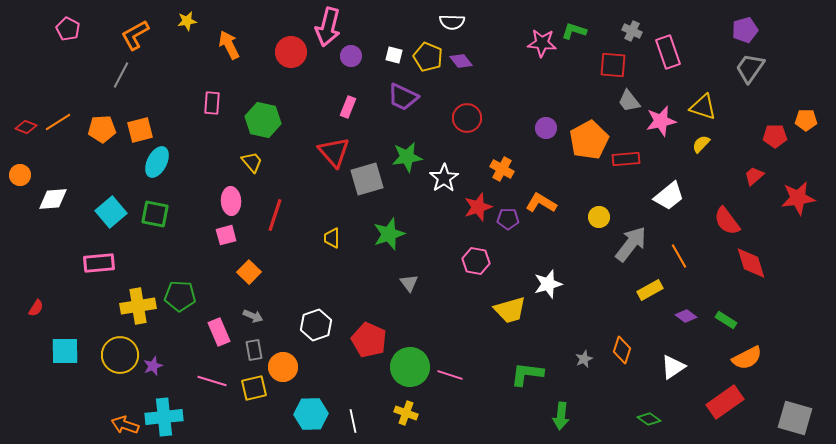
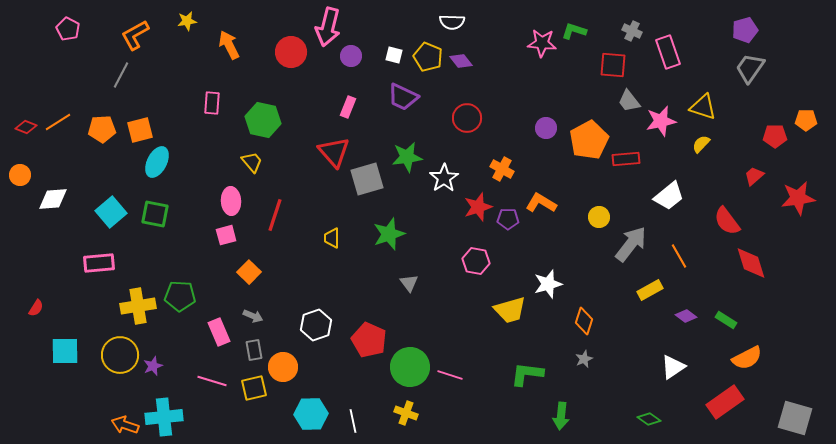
orange diamond at (622, 350): moved 38 px left, 29 px up
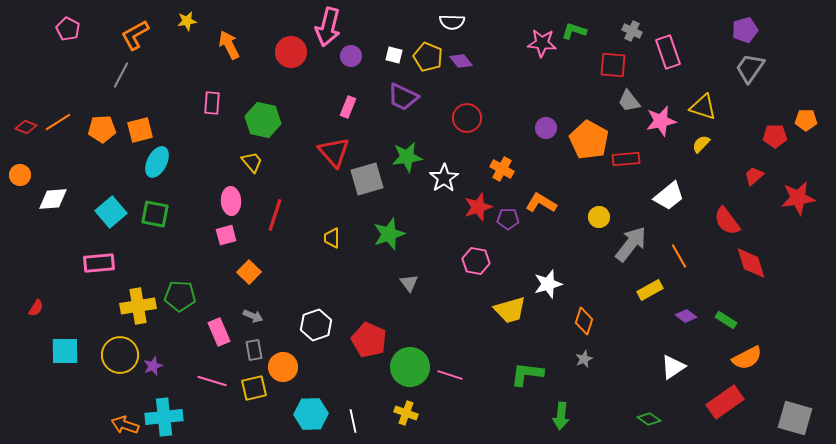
orange pentagon at (589, 140): rotated 15 degrees counterclockwise
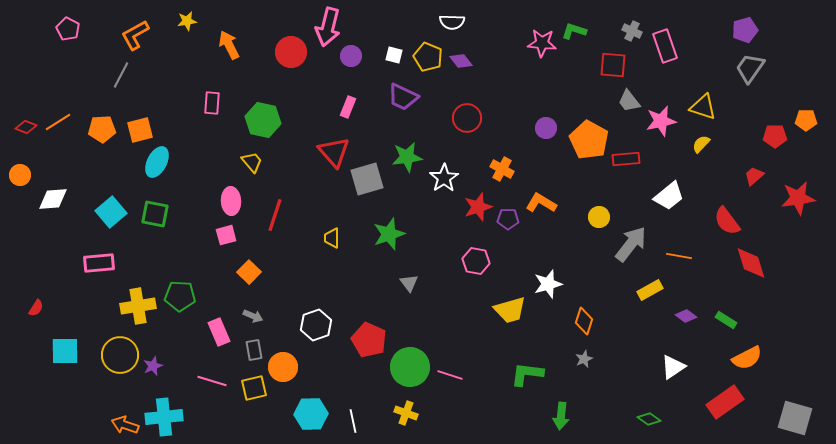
pink rectangle at (668, 52): moved 3 px left, 6 px up
orange line at (679, 256): rotated 50 degrees counterclockwise
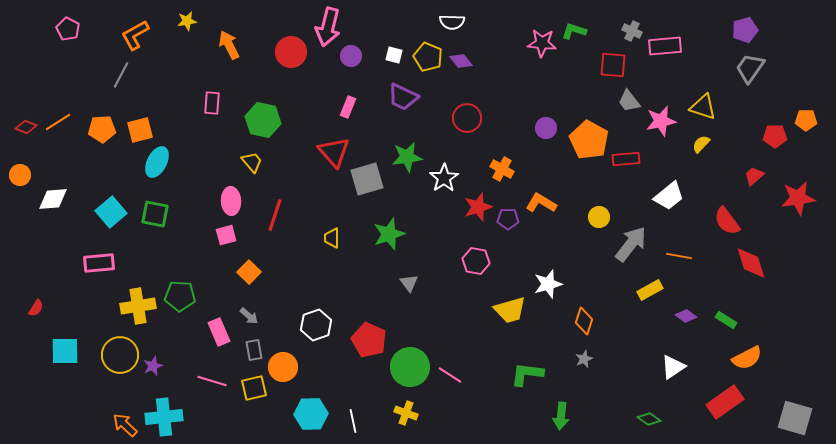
pink rectangle at (665, 46): rotated 76 degrees counterclockwise
gray arrow at (253, 316): moved 4 px left; rotated 18 degrees clockwise
pink line at (450, 375): rotated 15 degrees clockwise
orange arrow at (125, 425): rotated 24 degrees clockwise
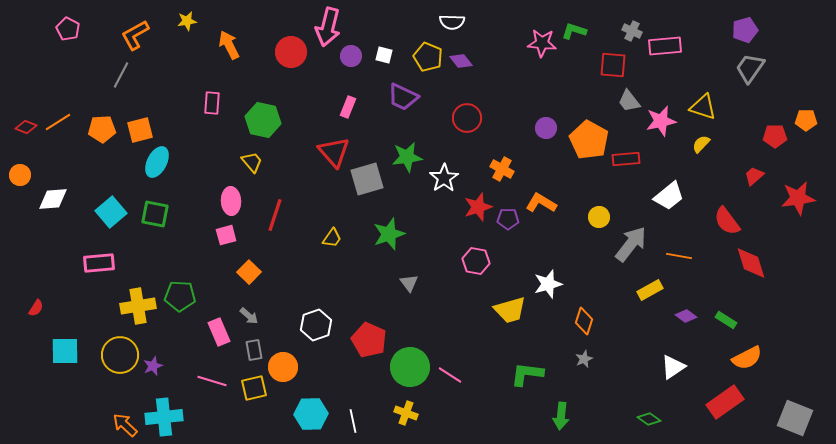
white square at (394, 55): moved 10 px left
yellow trapezoid at (332, 238): rotated 145 degrees counterclockwise
gray square at (795, 418): rotated 6 degrees clockwise
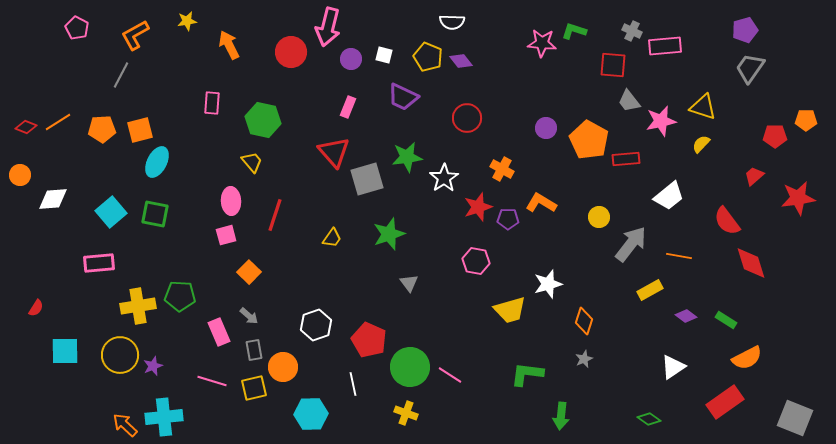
pink pentagon at (68, 29): moved 9 px right, 1 px up
purple circle at (351, 56): moved 3 px down
white line at (353, 421): moved 37 px up
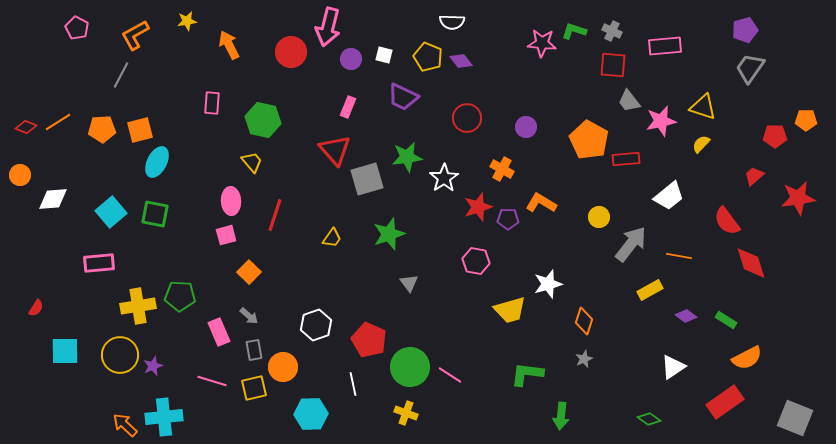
gray cross at (632, 31): moved 20 px left
purple circle at (546, 128): moved 20 px left, 1 px up
red triangle at (334, 152): moved 1 px right, 2 px up
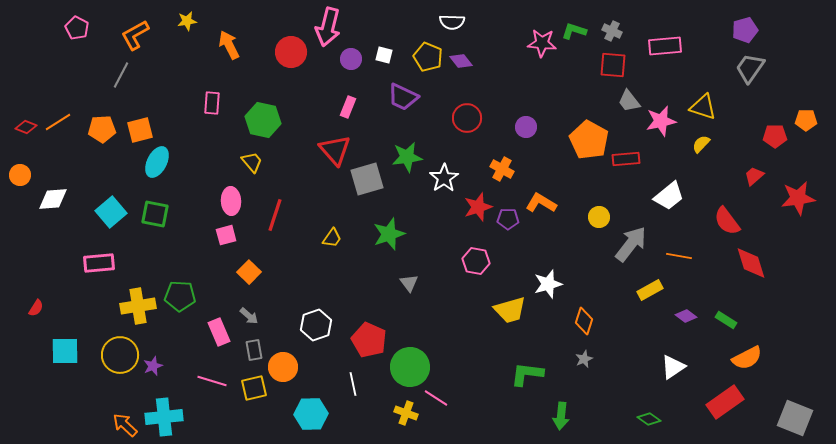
pink line at (450, 375): moved 14 px left, 23 px down
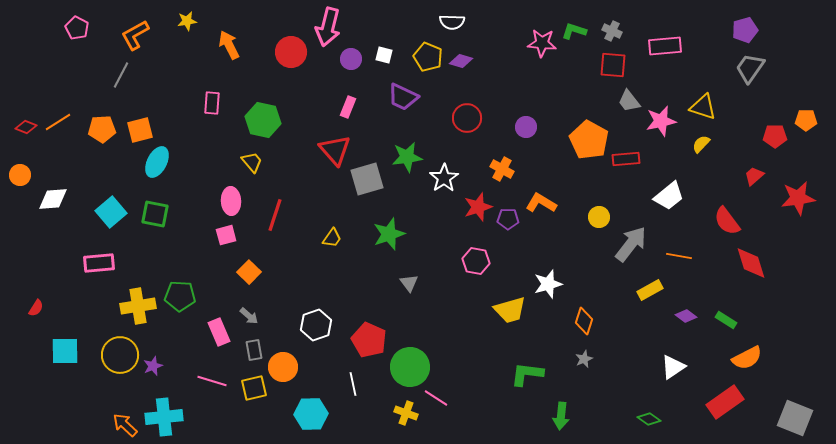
purple diamond at (461, 61): rotated 35 degrees counterclockwise
